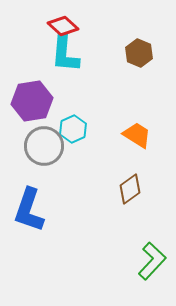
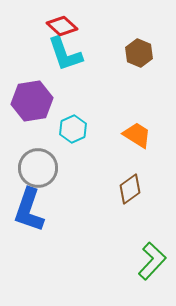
red diamond: moved 1 px left
cyan L-shape: rotated 24 degrees counterclockwise
gray circle: moved 6 px left, 22 px down
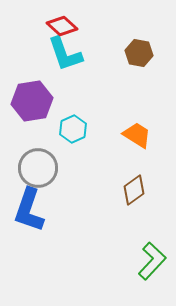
brown hexagon: rotated 12 degrees counterclockwise
brown diamond: moved 4 px right, 1 px down
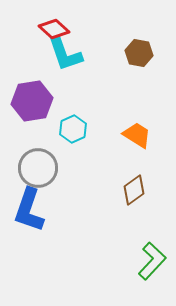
red diamond: moved 8 px left, 3 px down
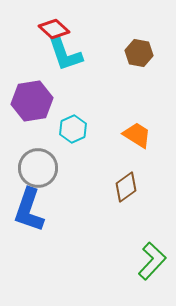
brown diamond: moved 8 px left, 3 px up
